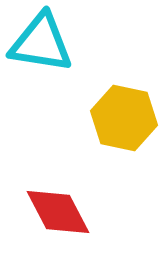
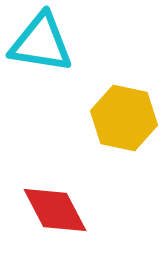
red diamond: moved 3 px left, 2 px up
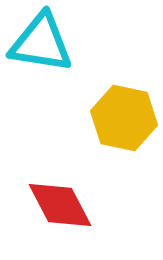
red diamond: moved 5 px right, 5 px up
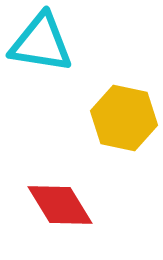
red diamond: rotated 4 degrees counterclockwise
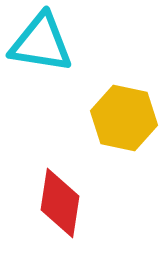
red diamond: moved 2 px up; rotated 40 degrees clockwise
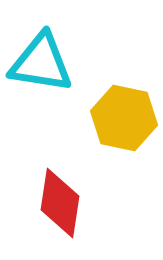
cyan triangle: moved 20 px down
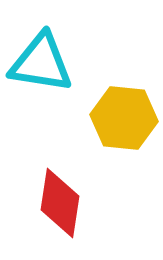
yellow hexagon: rotated 6 degrees counterclockwise
